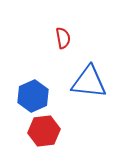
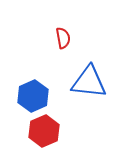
red hexagon: rotated 16 degrees counterclockwise
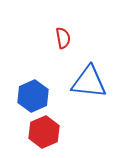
red hexagon: moved 1 px down
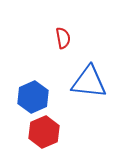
blue hexagon: moved 1 px down
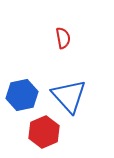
blue triangle: moved 20 px left, 14 px down; rotated 42 degrees clockwise
blue hexagon: moved 11 px left, 2 px up; rotated 12 degrees clockwise
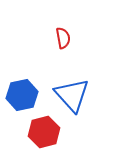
blue triangle: moved 3 px right, 1 px up
red hexagon: rotated 8 degrees clockwise
